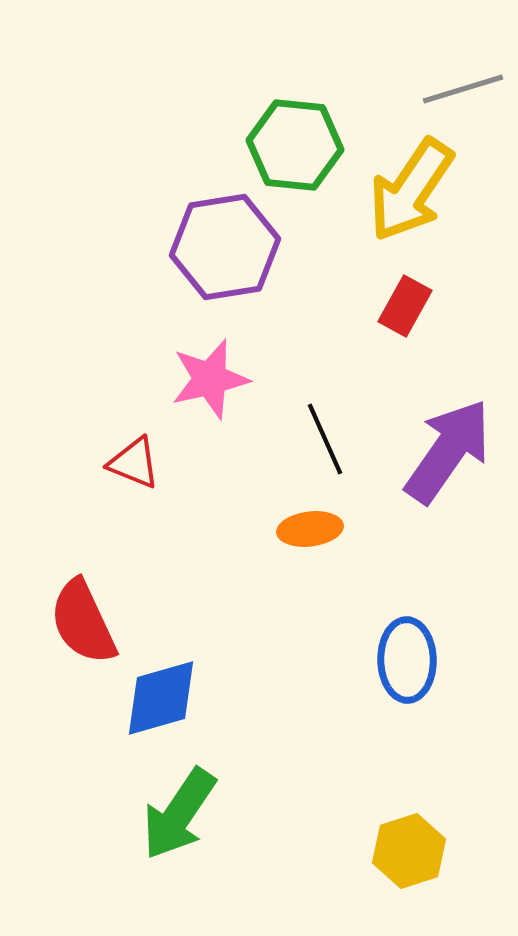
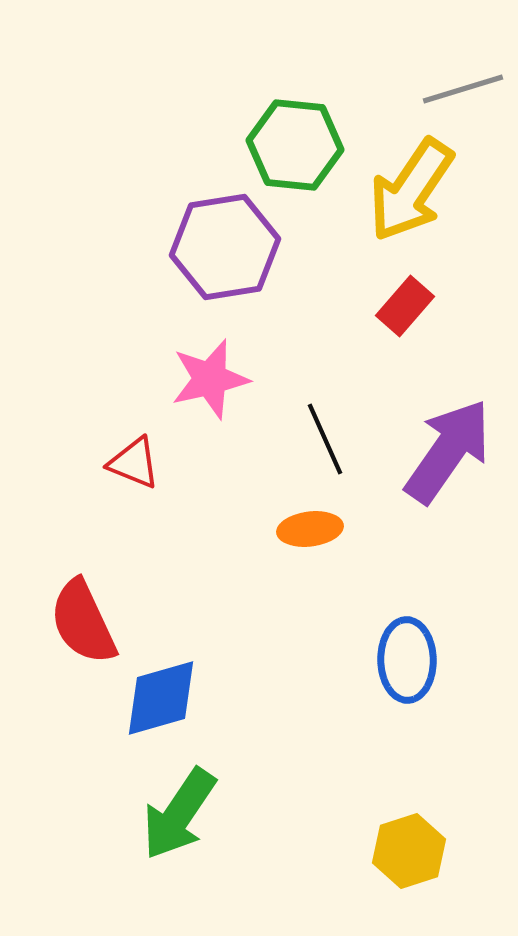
red rectangle: rotated 12 degrees clockwise
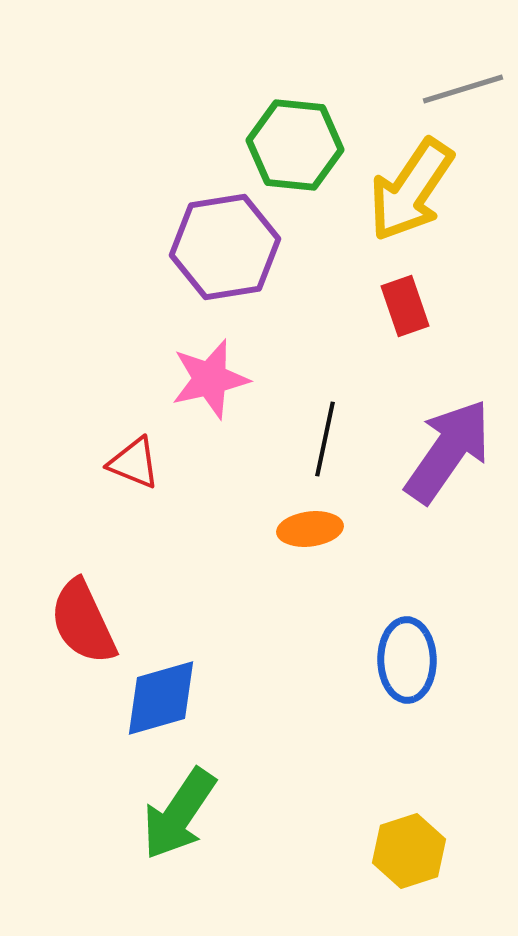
red rectangle: rotated 60 degrees counterclockwise
black line: rotated 36 degrees clockwise
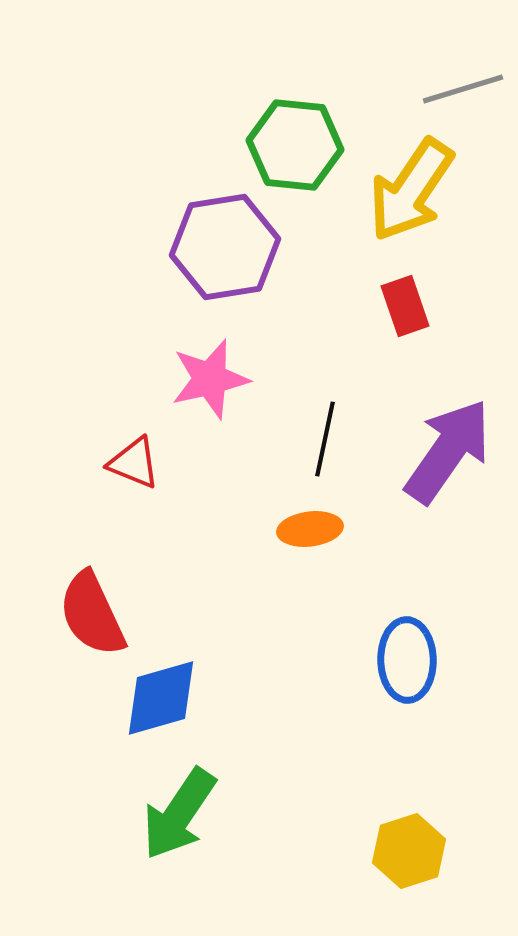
red semicircle: moved 9 px right, 8 px up
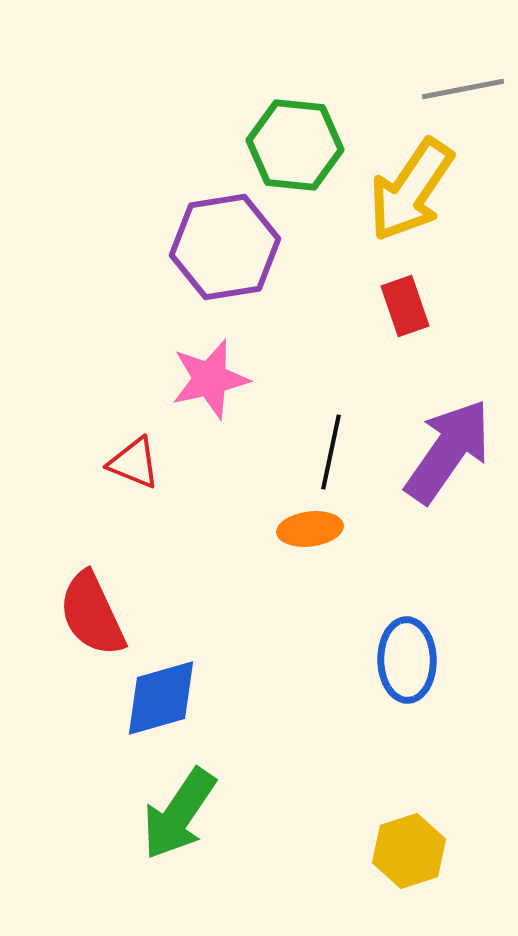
gray line: rotated 6 degrees clockwise
black line: moved 6 px right, 13 px down
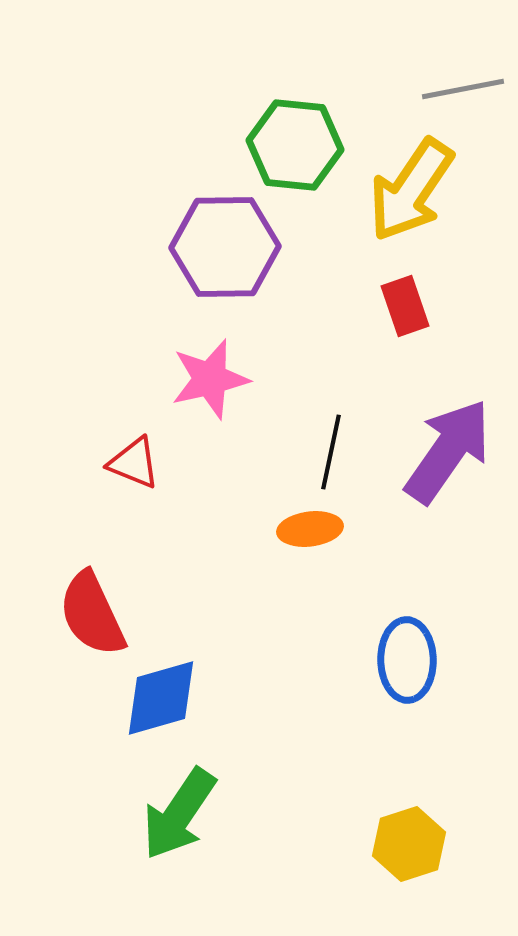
purple hexagon: rotated 8 degrees clockwise
yellow hexagon: moved 7 px up
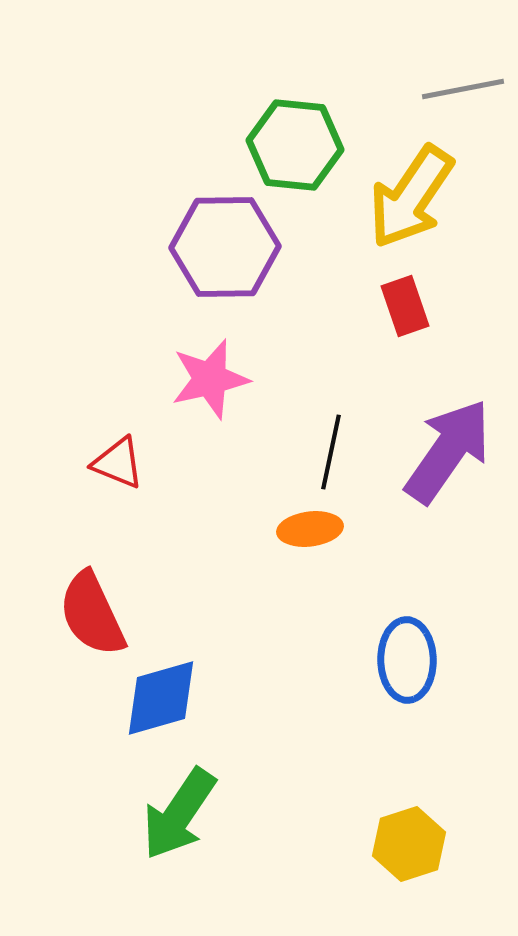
yellow arrow: moved 7 px down
red triangle: moved 16 px left
